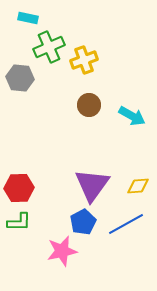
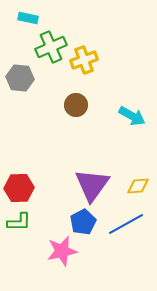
green cross: moved 2 px right
brown circle: moved 13 px left
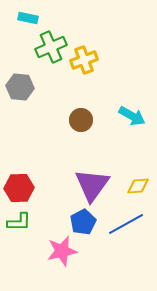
gray hexagon: moved 9 px down
brown circle: moved 5 px right, 15 px down
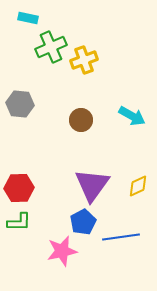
gray hexagon: moved 17 px down
yellow diamond: rotated 20 degrees counterclockwise
blue line: moved 5 px left, 13 px down; rotated 21 degrees clockwise
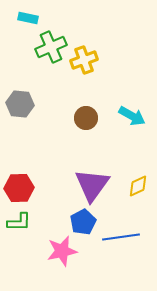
brown circle: moved 5 px right, 2 px up
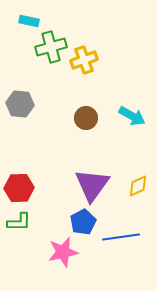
cyan rectangle: moved 1 px right, 3 px down
green cross: rotated 8 degrees clockwise
pink star: moved 1 px right, 1 px down
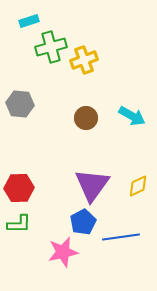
cyan rectangle: rotated 30 degrees counterclockwise
green L-shape: moved 2 px down
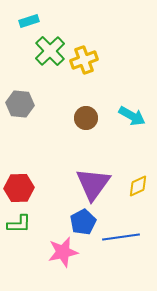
green cross: moved 1 px left, 4 px down; rotated 28 degrees counterclockwise
purple triangle: moved 1 px right, 1 px up
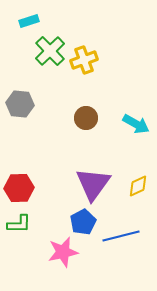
cyan arrow: moved 4 px right, 8 px down
blue line: moved 1 px up; rotated 6 degrees counterclockwise
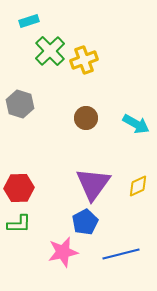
gray hexagon: rotated 12 degrees clockwise
blue pentagon: moved 2 px right
blue line: moved 18 px down
